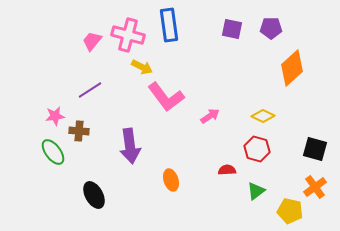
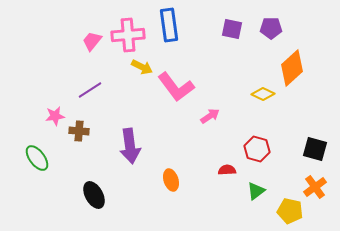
pink cross: rotated 20 degrees counterclockwise
pink L-shape: moved 10 px right, 10 px up
yellow diamond: moved 22 px up
green ellipse: moved 16 px left, 6 px down
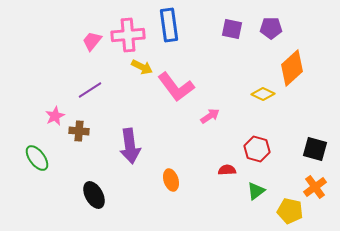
pink star: rotated 18 degrees counterclockwise
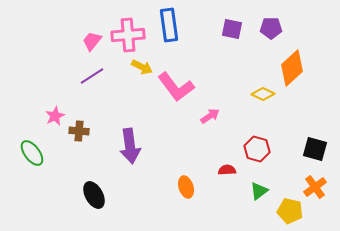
purple line: moved 2 px right, 14 px up
green ellipse: moved 5 px left, 5 px up
orange ellipse: moved 15 px right, 7 px down
green triangle: moved 3 px right
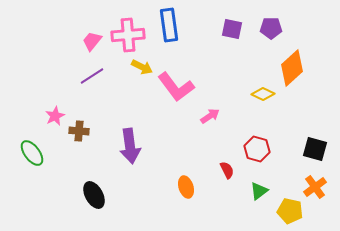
red semicircle: rotated 66 degrees clockwise
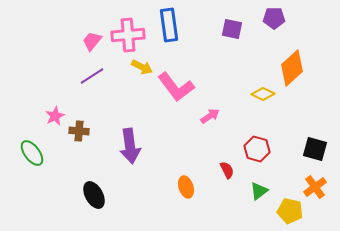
purple pentagon: moved 3 px right, 10 px up
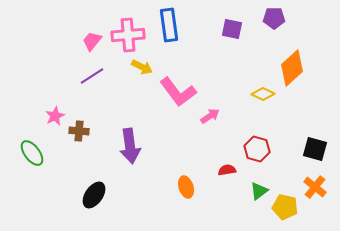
pink L-shape: moved 2 px right, 5 px down
red semicircle: rotated 72 degrees counterclockwise
orange cross: rotated 15 degrees counterclockwise
black ellipse: rotated 64 degrees clockwise
yellow pentagon: moved 5 px left, 4 px up
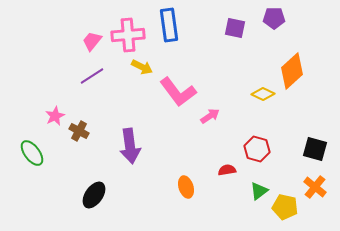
purple square: moved 3 px right, 1 px up
orange diamond: moved 3 px down
brown cross: rotated 24 degrees clockwise
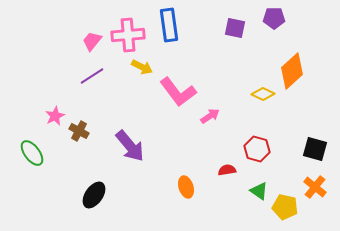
purple arrow: rotated 32 degrees counterclockwise
green triangle: rotated 48 degrees counterclockwise
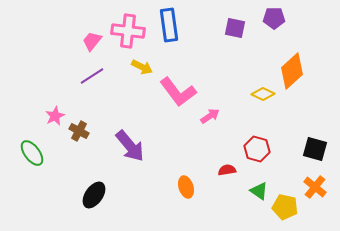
pink cross: moved 4 px up; rotated 12 degrees clockwise
